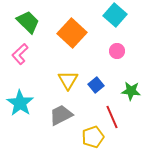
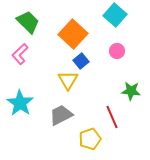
orange square: moved 1 px right, 1 px down
blue square: moved 15 px left, 24 px up
yellow pentagon: moved 3 px left, 2 px down
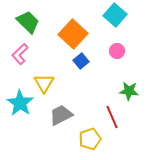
yellow triangle: moved 24 px left, 3 px down
green star: moved 2 px left
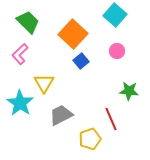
red line: moved 1 px left, 2 px down
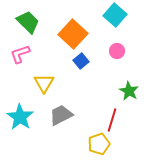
pink L-shape: rotated 25 degrees clockwise
green star: rotated 24 degrees clockwise
cyan star: moved 14 px down
red line: moved 1 px right, 1 px down; rotated 40 degrees clockwise
yellow pentagon: moved 9 px right, 5 px down
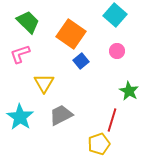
orange square: moved 2 px left; rotated 8 degrees counterclockwise
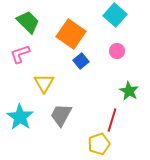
gray trapezoid: rotated 35 degrees counterclockwise
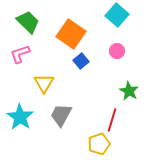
cyan square: moved 2 px right
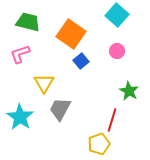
green trapezoid: rotated 30 degrees counterclockwise
gray trapezoid: moved 1 px left, 6 px up
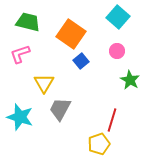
cyan square: moved 1 px right, 2 px down
green star: moved 1 px right, 11 px up
cyan star: rotated 16 degrees counterclockwise
